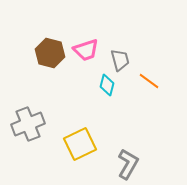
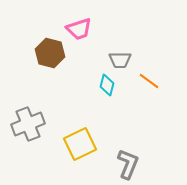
pink trapezoid: moved 7 px left, 21 px up
gray trapezoid: rotated 105 degrees clockwise
gray L-shape: rotated 8 degrees counterclockwise
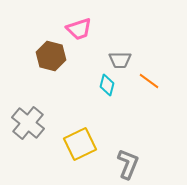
brown hexagon: moved 1 px right, 3 px down
gray cross: moved 1 px up; rotated 28 degrees counterclockwise
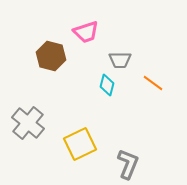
pink trapezoid: moved 7 px right, 3 px down
orange line: moved 4 px right, 2 px down
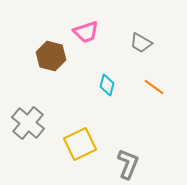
gray trapezoid: moved 21 px right, 17 px up; rotated 30 degrees clockwise
orange line: moved 1 px right, 4 px down
